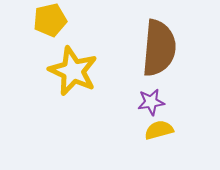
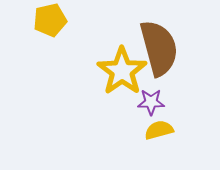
brown semicircle: rotated 20 degrees counterclockwise
yellow star: moved 49 px right; rotated 12 degrees clockwise
purple star: rotated 8 degrees clockwise
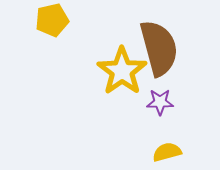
yellow pentagon: moved 2 px right
purple star: moved 9 px right
yellow semicircle: moved 8 px right, 22 px down
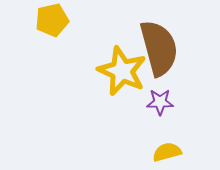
yellow star: rotated 12 degrees counterclockwise
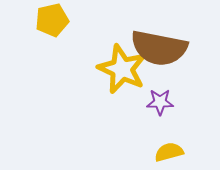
brown semicircle: rotated 116 degrees clockwise
yellow star: moved 2 px up
yellow semicircle: moved 2 px right
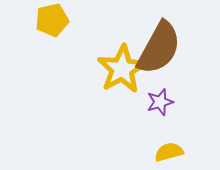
brown semicircle: rotated 72 degrees counterclockwise
yellow star: rotated 18 degrees clockwise
purple star: rotated 16 degrees counterclockwise
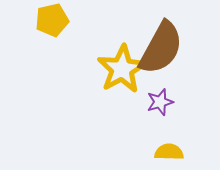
brown semicircle: moved 2 px right
yellow semicircle: rotated 16 degrees clockwise
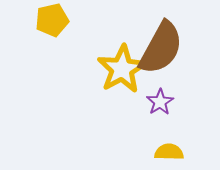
purple star: rotated 16 degrees counterclockwise
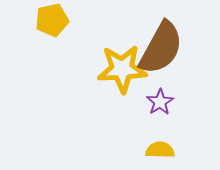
yellow star: rotated 27 degrees clockwise
yellow semicircle: moved 9 px left, 2 px up
